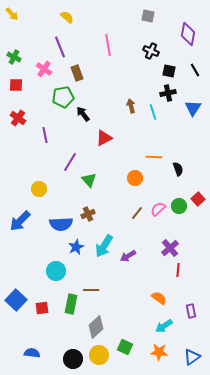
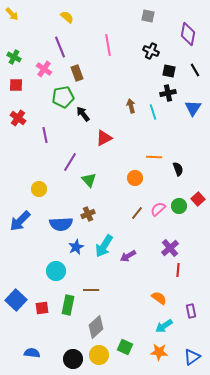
green rectangle at (71, 304): moved 3 px left, 1 px down
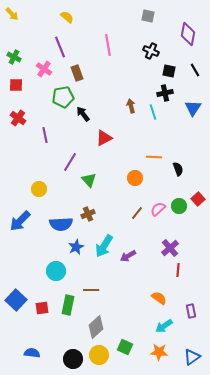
black cross at (168, 93): moved 3 px left
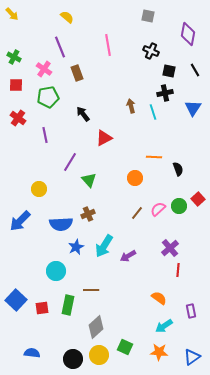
green pentagon at (63, 97): moved 15 px left
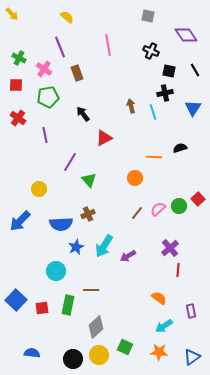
purple diamond at (188, 34): moved 2 px left, 1 px down; rotated 45 degrees counterclockwise
green cross at (14, 57): moved 5 px right, 1 px down
black semicircle at (178, 169): moved 2 px right, 21 px up; rotated 88 degrees counterclockwise
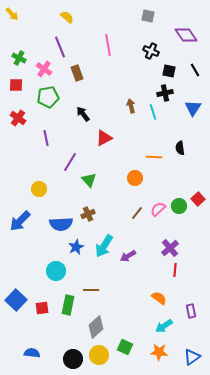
purple line at (45, 135): moved 1 px right, 3 px down
black semicircle at (180, 148): rotated 80 degrees counterclockwise
red line at (178, 270): moved 3 px left
